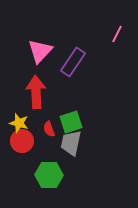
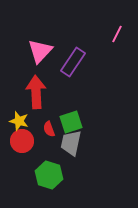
yellow star: moved 2 px up
green hexagon: rotated 16 degrees clockwise
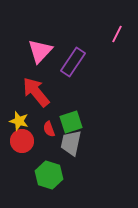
red arrow: rotated 36 degrees counterclockwise
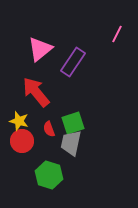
pink triangle: moved 2 px up; rotated 8 degrees clockwise
green square: moved 2 px right, 1 px down
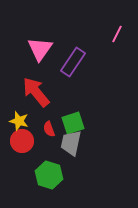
pink triangle: rotated 16 degrees counterclockwise
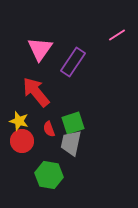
pink line: moved 1 px down; rotated 30 degrees clockwise
green hexagon: rotated 8 degrees counterclockwise
